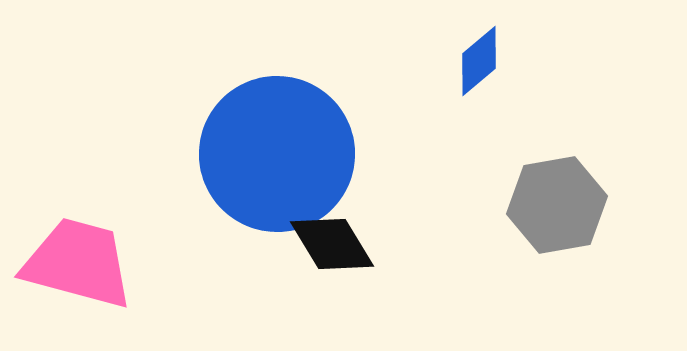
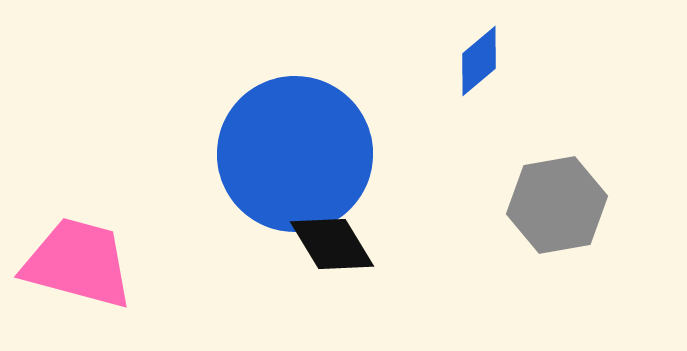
blue circle: moved 18 px right
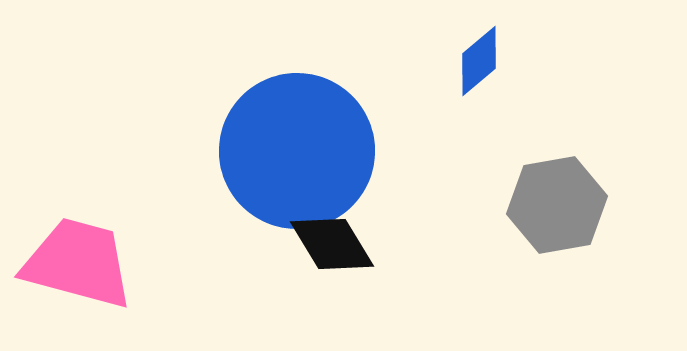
blue circle: moved 2 px right, 3 px up
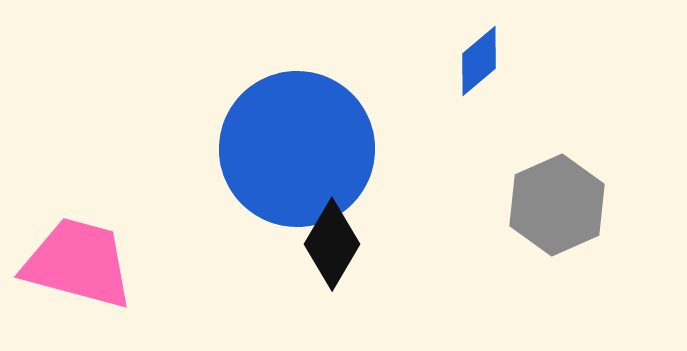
blue circle: moved 2 px up
gray hexagon: rotated 14 degrees counterclockwise
black diamond: rotated 62 degrees clockwise
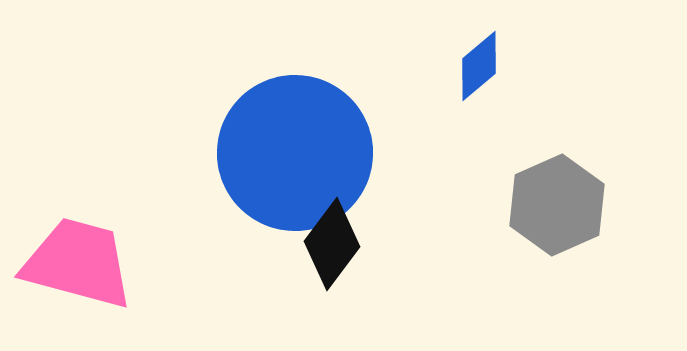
blue diamond: moved 5 px down
blue circle: moved 2 px left, 4 px down
black diamond: rotated 6 degrees clockwise
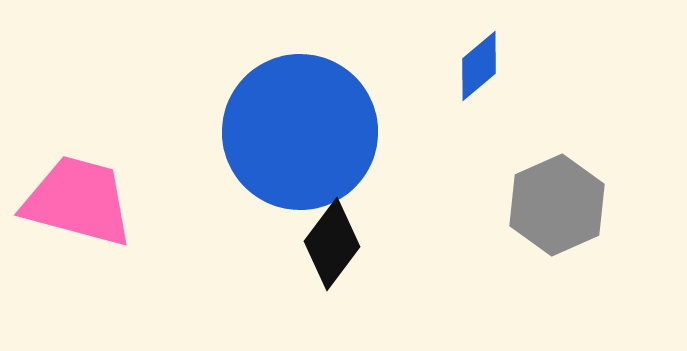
blue circle: moved 5 px right, 21 px up
pink trapezoid: moved 62 px up
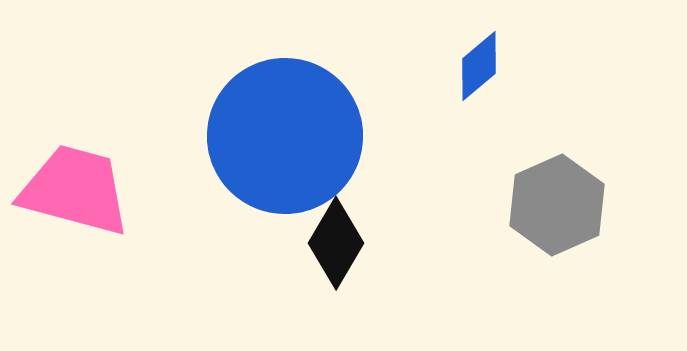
blue circle: moved 15 px left, 4 px down
pink trapezoid: moved 3 px left, 11 px up
black diamond: moved 4 px right, 1 px up; rotated 6 degrees counterclockwise
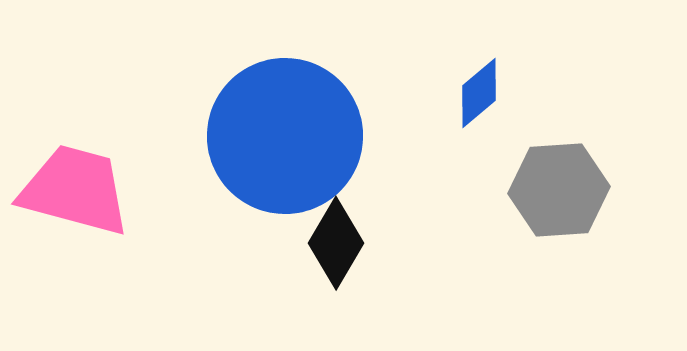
blue diamond: moved 27 px down
gray hexagon: moved 2 px right, 15 px up; rotated 20 degrees clockwise
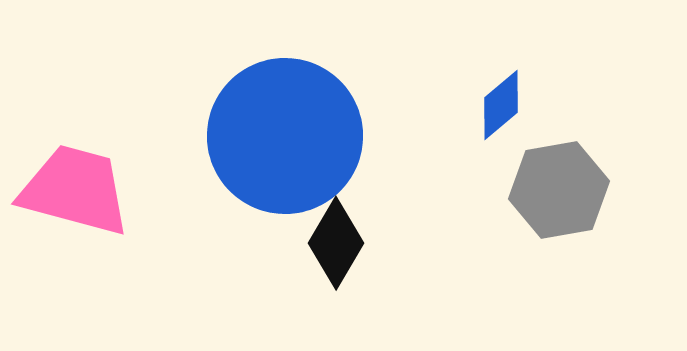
blue diamond: moved 22 px right, 12 px down
gray hexagon: rotated 6 degrees counterclockwise
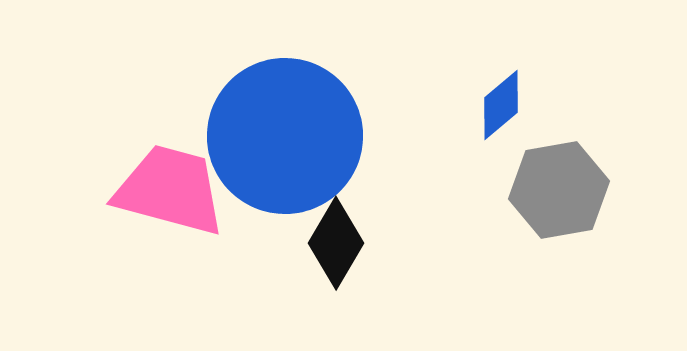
pink trapezoid: moved 95 px right
